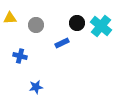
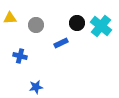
blue rectangle: moved 1 px left
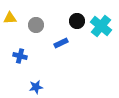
black circle: moved 2 px up
